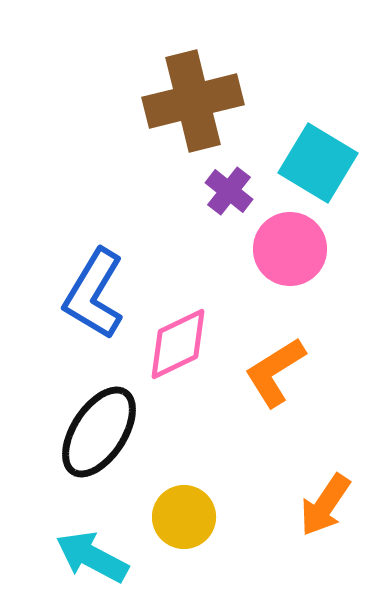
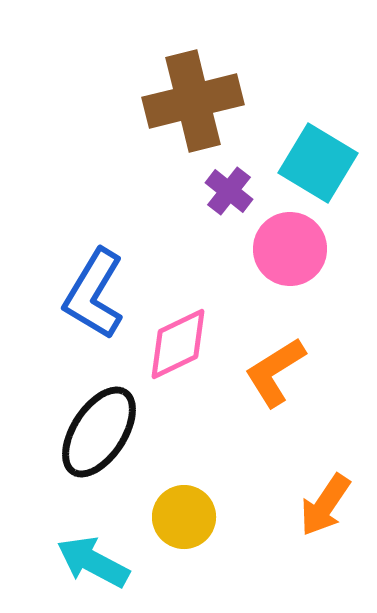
cyan arrow: moved 1 px right, 5 px down
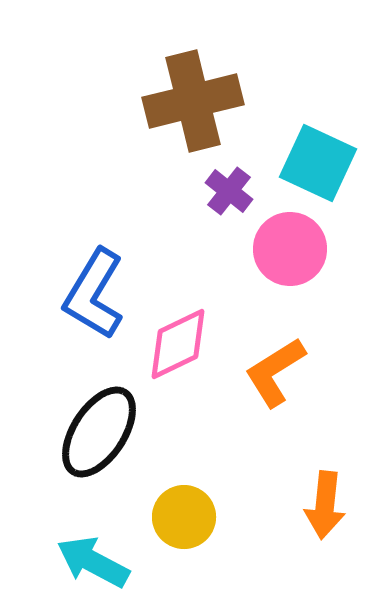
cyan square: rotated 6 degrees counterclockwise
orange arrow: rotated 28 degrees counterclockwise
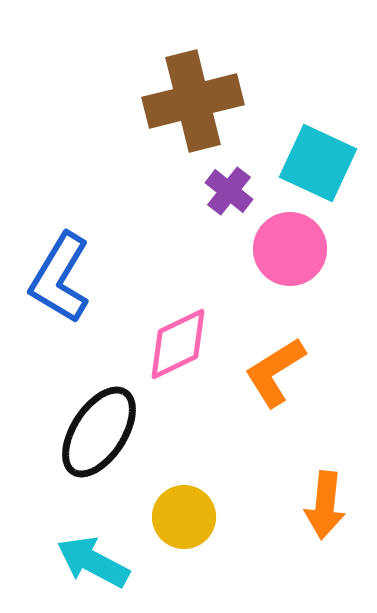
blue L-shape: moved 34 px left, 16 px up
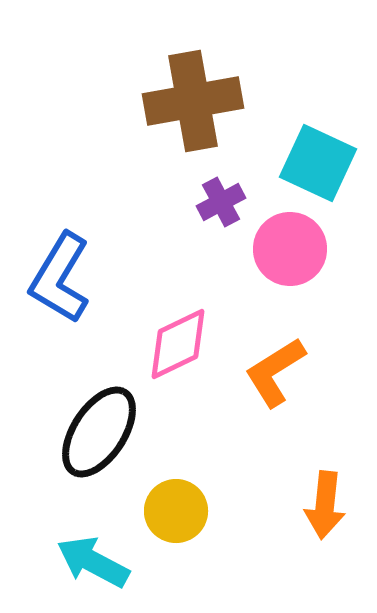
brown cross: rotated 4 degrees clockwise
purple cross: moved 8 px left, 11 px down; rotated 24 degrees clockwise
yellow circle: moved 8 px left, 6 px up
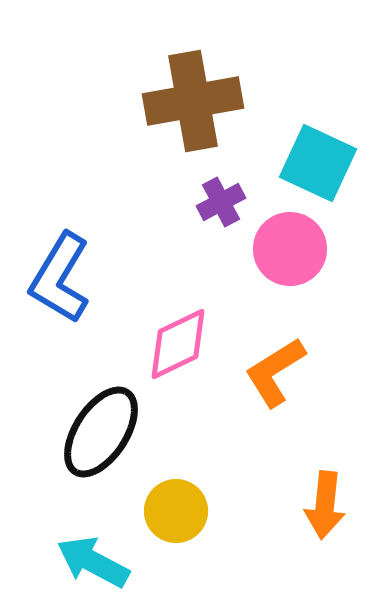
black ellipse: moved 2 px right
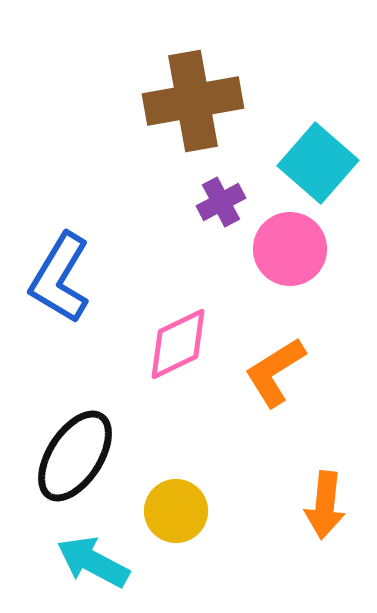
cyan square: rotated 16 degrees clockwise
black ellipse: moved 26 px left, 24 px down
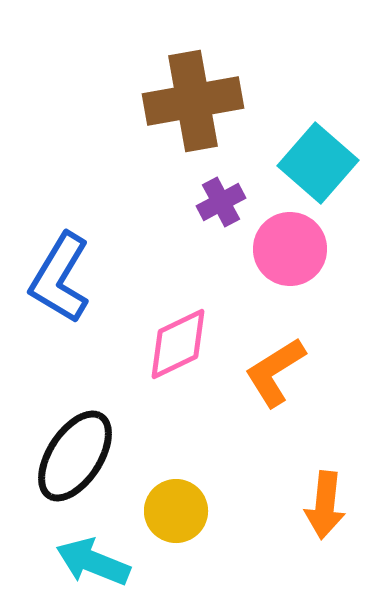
cyan arrow: rotated 6 degrees counterclockwise
